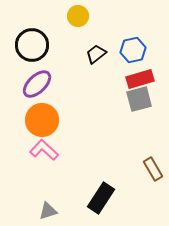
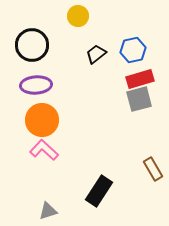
purple ellipse: moved 1 px left, 1 px down; rotated 40 degrees clockwise
black rectangle: moved 2 px left, 7 px up
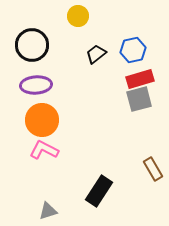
pink L-shape: rotated 16 degrees counterclockwise
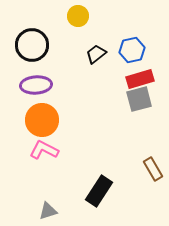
blue hexagon: moved 1 px left
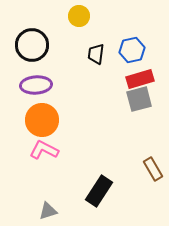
yellow circle: moved 1 px right
black trapezoid: rotated 45 degrees counterclockwise
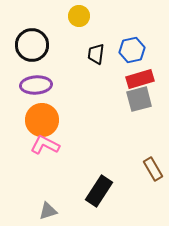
pink L-shape: moved 1 px right, 5 px up
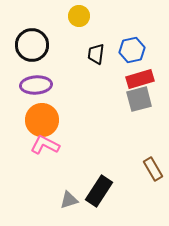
gray triangle: moved 21 px right, 11 px up
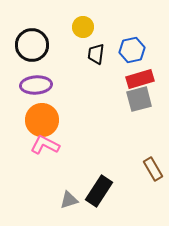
yellow circle: moved 4 px right, 11 px down
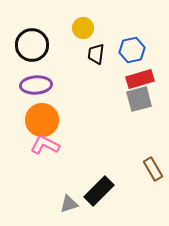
yellow circle: moved 1 px down
black rectangle: rotated 12 degrees clockwise
gray triangle: moved 4 px down
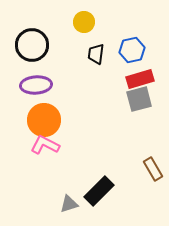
yellow circle: moved 1 px right, 6 px up
orange circle: moved 2 px right
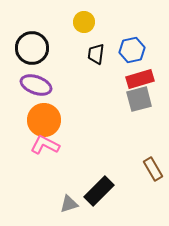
black circle: moved 3 px down
purple ellipse: rotated 24 degrees clockwise
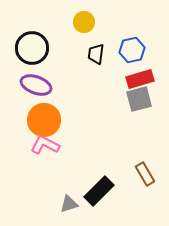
brown rectangle: moved 8 px left, 5 px down
